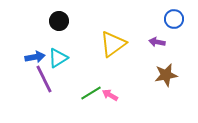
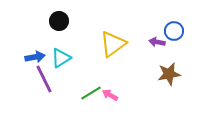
blue circle: moved 12 px down
cyan triangle: moved 3 px right
brown star: moved 3 px right, 1 px up
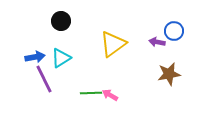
black circle: moved 2 px right
green line: rotated 30 degrees clockwise
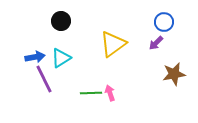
blue circle: moved 10 px left, 9 px up
purple arrow: moved 1 px left, 1 px down; rotated 56 degrees counterclockwise
brown star: moved 5 px right
pink arrow: moved 2 px up; rotated 42 degrees clockwise
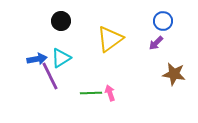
blue circle: moved 1 px left, 1 px up
yellow triangle: moved 3 px left, 5 px up
blue arrow: moved 2 px right, 2 px down
brown star: rotated 20 degrees clockwise
purple line: moved 6 px right, 3 px up
